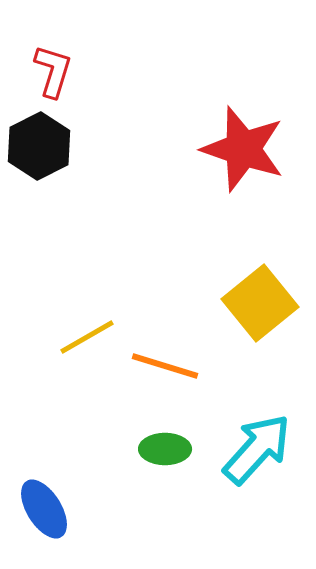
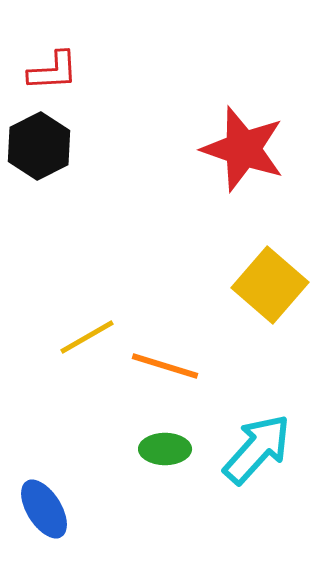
red L-shape: rotated 70 degrees clockwise
yellow square: moved 10 px right, 18 px up; rotated 10 degrees counterclockwise
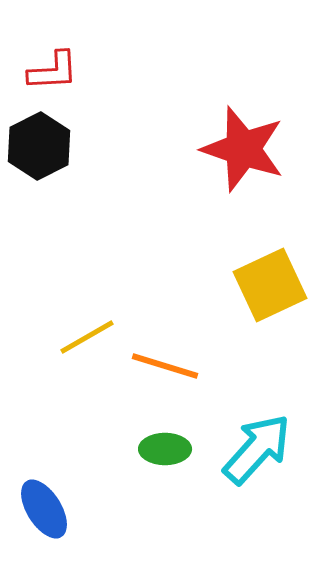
yellow square: rotated 24 degrees clockwise
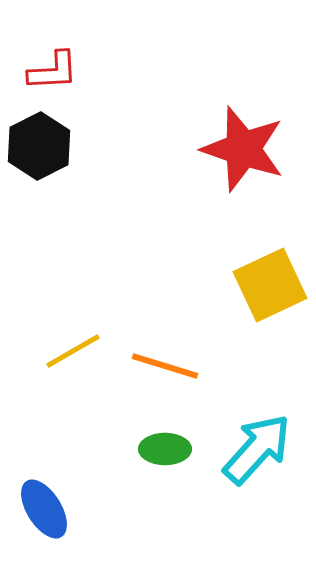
yellow line: moved 14 px left, 14 px down
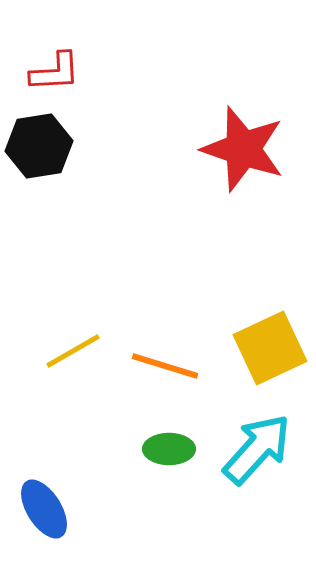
red L-shape: moved 2 px right, 1 px down
black hexagon: rotated 18 degrees clockwise
yellow square: moved 63 px down
green ellipse: moved 4 px right
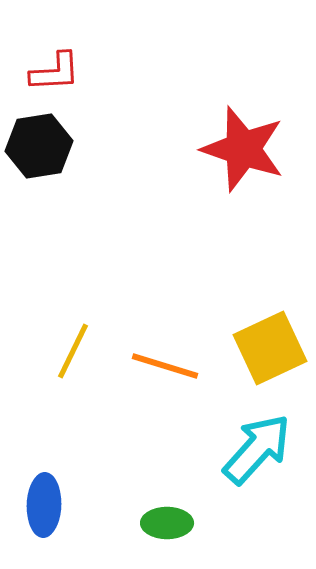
yellow line: rotated 34 degrees counterclockwise
green ellipse: moved 2 px left, 74 px down
blue ellipse: moved 4 px up; rotated 34 degrees clockwise
